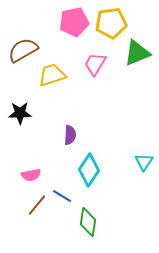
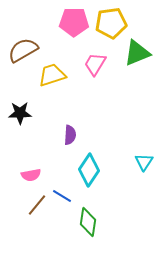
pink pentagon: rotated 12 degrees clockwise
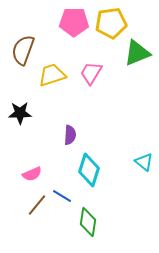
brown semicircle: rotated 40 degrees counterclockwise
pink trapezoid: moved 4 px left, 9 px down
cyan triangle: rotated 24 degrees counterclockwise
cyan diamond: rotated 16 degrees counterclockwise
pink semicircle: moved 1 px right, 1 px up; rotated 12 degrees counterclockwise
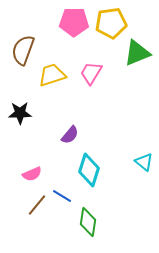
purple semicircle: rotated 36 degrees clockwise
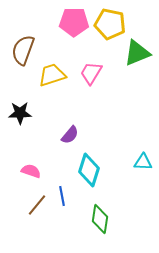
yellow pentagon: moved 1 px left, 1 px down; rotated 20 degrees clockwise
cyan triangle: moved 1 px left; rotated 36 degrees counterclockwise
pink semicircle: moved 1 px left, 3 px up; rotated 138 degrees counterclockwise
blue line: rotated 48 degrees clockwise
green diamond: moved 12 px right, 3 px up
